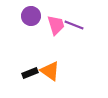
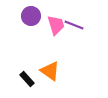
black rectangle: moved 3 px left, 6 px down; rotated 70 degrees clockwise
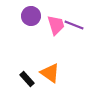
orange triangle: moved 2 px down
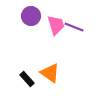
purple line: moved 2 px down
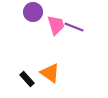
purple circle: moved 2 px right, 4 px up
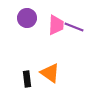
purple circle: moved 6 px left, 6 px down
pink trapezoid: rotated 20 degrees clockwise
black rectangle: rotated 35 degrees clockwise
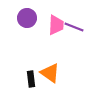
black rectangle: moved 4 px right
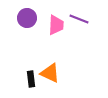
purple line: moved 5 px right, 8 px up
orange triangle: rotated 10 degrees counterclockwise
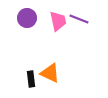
pink trapezoid: moved 2 px right, 4 px up; rotated 15 degrees counterclockwise
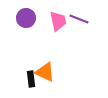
purple circle: moved 1 px left
orange triangle: moved 5 px left, 1 px up
